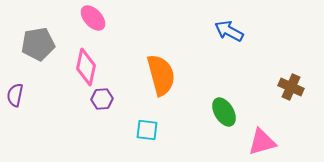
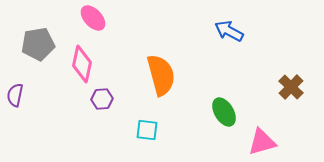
pink diamond: moved 4 px left, 3 px up
brown cross: rotated 20 degrees clockwise
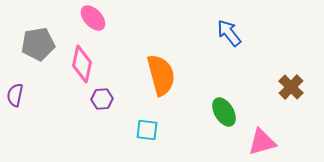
blue arrow: moved 2 px down; rotated 24 degrees clockwise
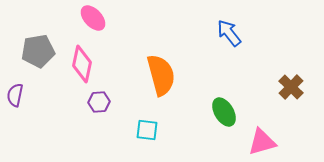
gray pentagon: moved 7 px down
purple hexagon: moved 3 px left, 3 px down
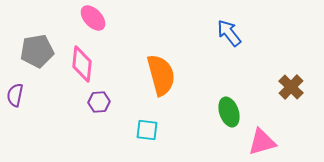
gray pentagon: moved 1 px left
pink diamond: rotated 6 degrees counterclockwise
green ellipse: moved 5 px right; rotated 12 degrees clockwise
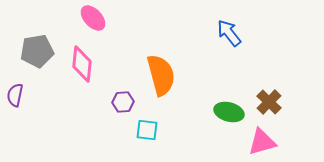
brown cross: moved 22 px left, 15 px down
purple hexagon: moved 24 px right
green ellipse: rotated 56 degrees counterclockwise
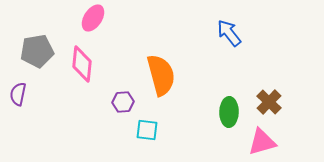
pink ellipse: rotated 76 degrees clockwise
purple semicircle: moved 3 px right, 1 px up
green ellipse: rotated 76 degrees clockwise
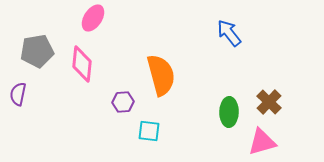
cyan square: moved 2 px right, 1 px down
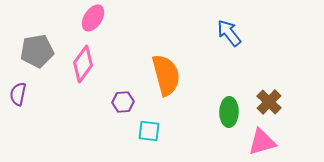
pink diamond: moved 1 px right; rotated 30 degrees clockwise
orange semicircle: moved 5 px right
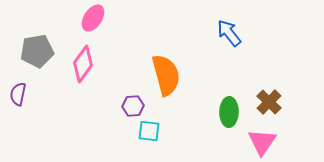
purple hexagon: moved 10 px right, 4 px down
pink triangle: rotated 40 degrees counterclockwise
